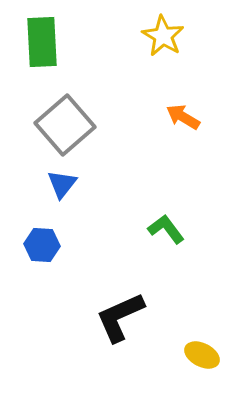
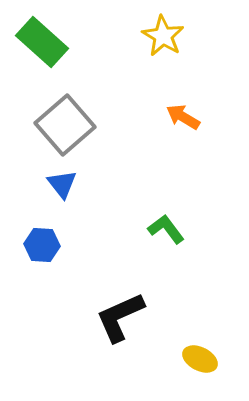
green rectangle: rotated 45 degrees counterclockwise
blue triangle: rotated 16 degrees counterclockwise
yellow ellipse: moved 2 px left, 4 px down
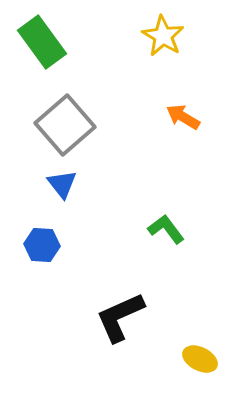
green rectangle: rotated 12 degrees clockwise
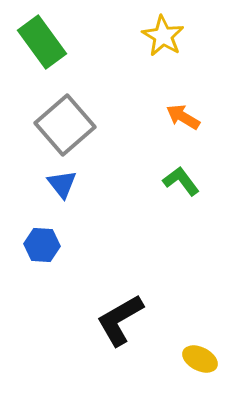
green L-shape: moved 15 px right, 48 px up
black L-shape: moved 3 px down; rotated 6 degrees counterclockwise
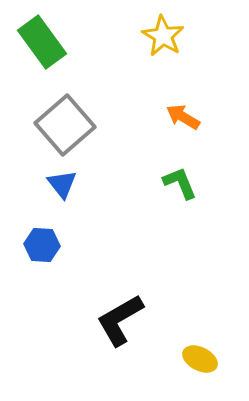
green L-shape: moved 1 px left, 2 px down; rotated 15 degrees clockwise
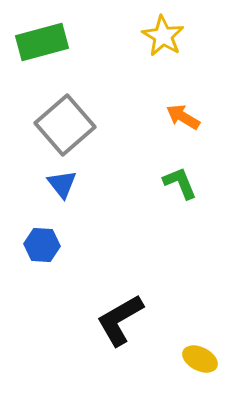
green rectangle: rotated 69 degrees counterclockwise
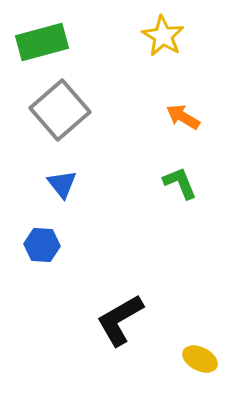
gray square: moved 5 px left, 15 px up
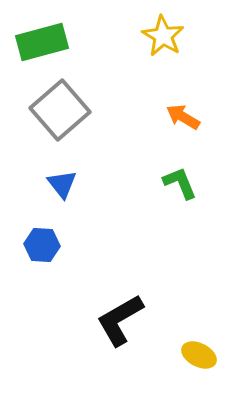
yellow ellipse: moved 1 px left, 4 px up
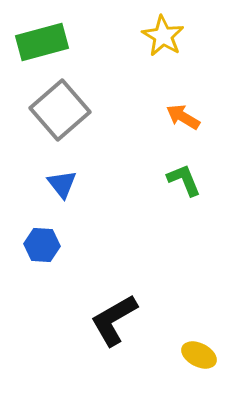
green L-shape: moved 4 px right, 3 px up
black L-shape: moved 6 px left
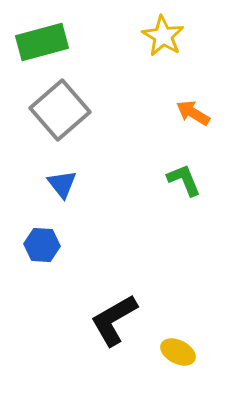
orange arrow: moved 10 px right, 4 px up
yellow ellipse: moved 21 px left, 3 px up
